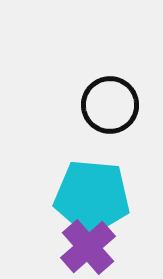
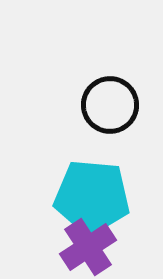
purple cross: rotated 8 degrees clockwise
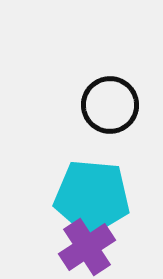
purple cross: moved 1 px left
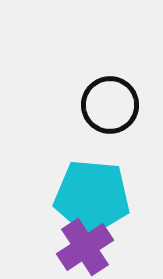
purple cross: moved 2 px left
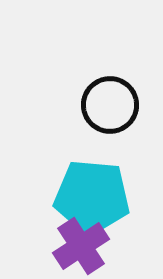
purple cross: moved 4 px left, 1 px up
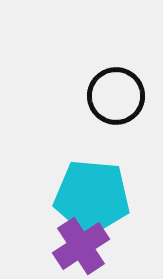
black circle: moved 6 px right, 9 px up
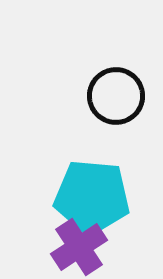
purple cross: moved 2 px left, 1 px down
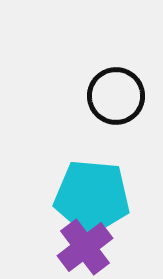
purple cross: moved 6 px right; rotated 4 degrees counterclockwise
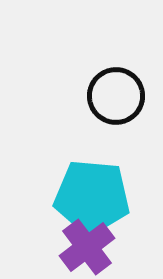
purple cross: moved 2 px right
